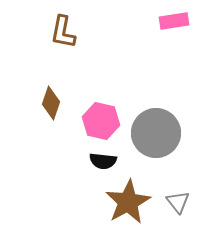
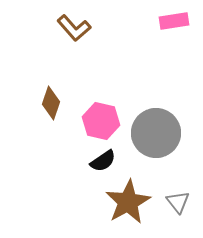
brown L-shape: moved 11 px right, 4 px up; rotated 52 degrees counterclockwise
black semicircle: rotated 40 degrees counterclockwise
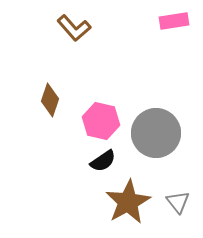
brown diamond: moved 1 px left, 3 px up
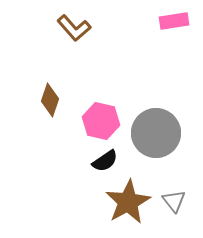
black semicircle: moved 2 px right
gray triangle: moved 4 px left, 1 px up
